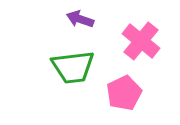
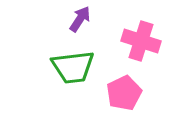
purple arrow: rotated 104 degrees clockwise
pink cross: rotated 21 degrees counterclockwise
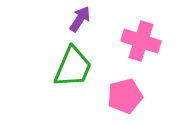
green trapezoid: rotated 60 degrees counterclockwise
pink pentagon: moved 1 px right, 3 px down; rotated 12 degrees clockwise
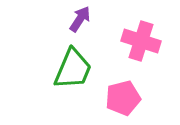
green trapezoid: moved 2 px down
pink pentagon: moved 2 px left, 2 px down
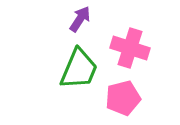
pink cross: moved 11 px left, 7 px down
green trapezoid: moved 6 px right
